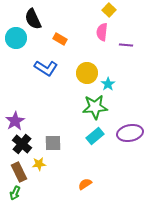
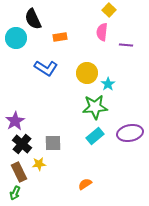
orange rectangle: moved 2 px up; rotated 40 degrees counterclockwise
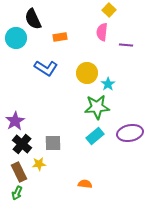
green star: moved 2 px right
orange semicircle: rotated 40 degrees clockwise
green arrow: moved 2 px right
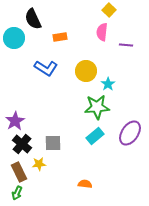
cyan circle: moved 2 px left
yellow circle: moved 1 px left, 2 px up
purple ellipse: rotated 45 degrees counterclockwise
